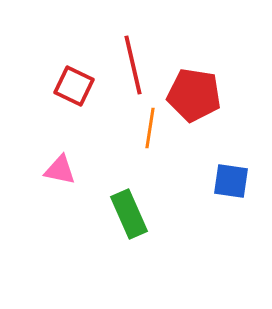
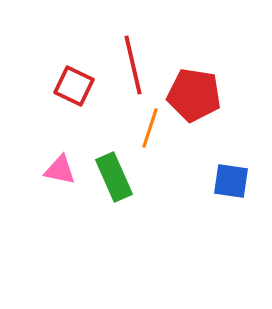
orange line: rotated 9 degrees clockwise
green rectangle: moved 15 px left, 37 px up
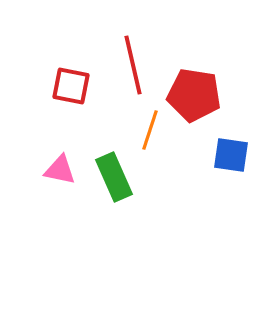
red square: moved 3 px left; rotated 15 degrees counterclockwise
orange line: moved 2 px down
blue square: moved 26 px up
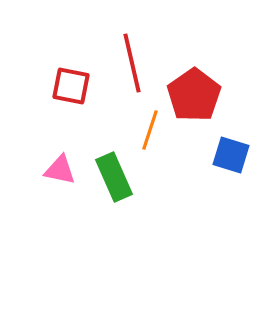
red line: moved 1 px left, 2 px up
red pentagon: rotated 28 degrees clockwise
blue square: rotated 9 degrees clockwise
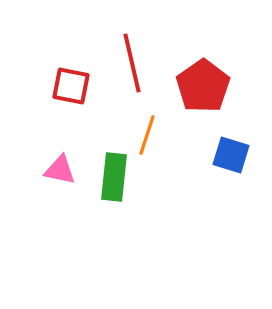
red pentagon: moved 9 px right, 9 px up
orange line: moved 3 px left, 5 px down
green rectangle: rotated 30 degrees clockwise
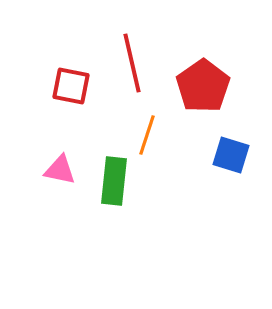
green rectangle: moved 4 px down
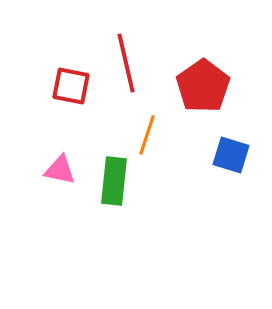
red line: moved 6 px left
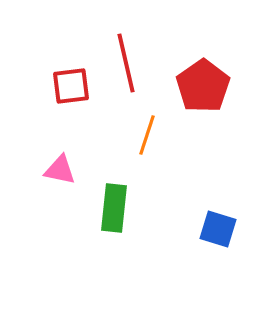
red square: rotated 18 degrees counterclockwise
blue square: moved 13 px left, 74 px down
green rectangle: moved 27 px down
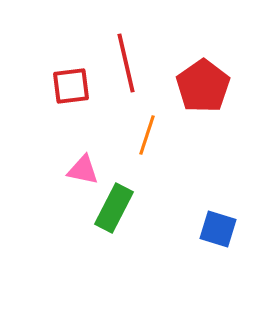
pink triangle: moved 23 px right
green rectangle: rotated 21 degrees clockwise
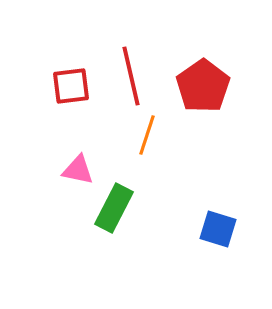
red line: moved 5 px right, 13 px down
pink triangle: moved 5 px left
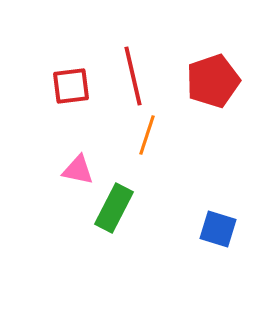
red line: moved 2 px right
red pentagon: moved 10 px right, 5 px up; rotated 16 degrees clockwise
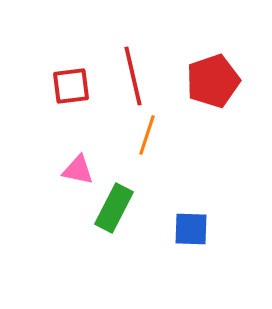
blue square: moved 27 px left; rotated 15 degrees counterclockwise
